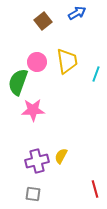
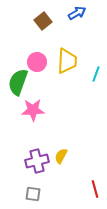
yellow trapezoid: rotated 12 degrees clockwise
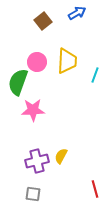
cyan line: moved 1 px left, 1 px down
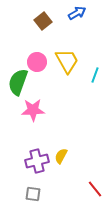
yellow trapezoid: rotated 32 degrees counterclockwise
red line: rotated 24 degrees counterclockwise
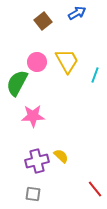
green semicircle: moved 1 px left, 1 px down; rotated 8 degrees clockwise
pink star: moved 6 px down
yellow semicircle: rotated 105 degrees clockwise
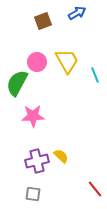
brown square: rotated 18 degrees clockwise
cyan line: rotated 42 degrees counterclockwise
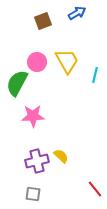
cyan line: rotated 35 degrees clockwise
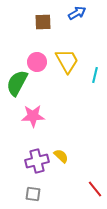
brown square: moved 1 px down; rotated 18 degrees clockwise
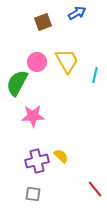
brown square: rotated 18 degrees counterclockwise
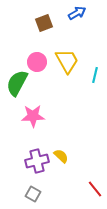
brown square: moved 1 px right, 1 px down
gray square: rotated 21 degrees clockwise
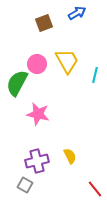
pink circle: moved 2 px down
pink star: moved 5 px right, 2 px up; rotated 15 degrees clockwise
yellow semicircle: moved 9 px right; rotated 21 degrees clockwise
gray square: moved 8 px left, 9 px up
